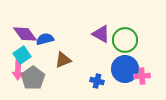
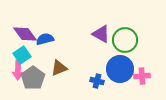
brown triangle: moved 4 px left, 8 px down
blue circle: moved 5 px left
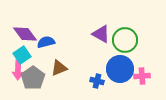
blue semicircle: moved 1 px right, 3 px down
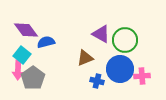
purple diamond: moved 1 px right, 4 px up
cyan square: rotated 18 degrees counterclockwise
brown triangle: moved 26 px right, 10 px up
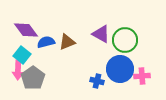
brown triangle: moved 18 px left, 16 px up
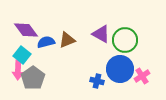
brown triangle: moved 2 px up
pink cross: rotated 28 degrees counterclockwise
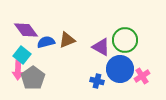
purple triangle: moved 13 px down
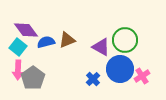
cyan square: moved 4 px left, 8 px up
blue cross: moved 4 px left, 2 px up; rotated 32 degrees clockwise
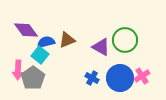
cyan square: moved 22 px right, 8 px down
blue circle: moved 9 px down
blue cross: moved 1 px left, 1 px up; rotated 16 degrees counterclockwise
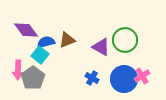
blue circle: moved 4 px right, 1 px down
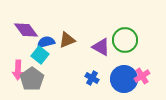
gray pentagon: moved 1 px left, 1 px down
